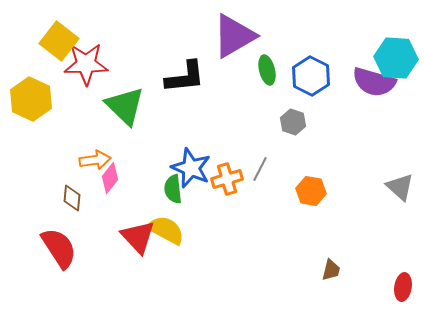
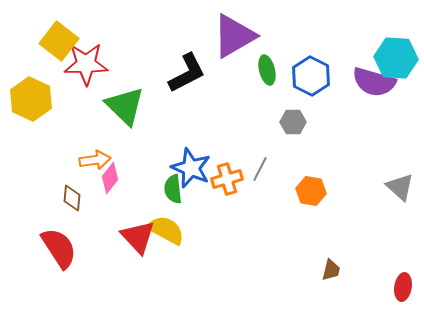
black L-shape: moved 2 px right, 4 px up; rotated 21 degrees counterclockwise
gray hexagon: rotated 20 degrees counterclockwise
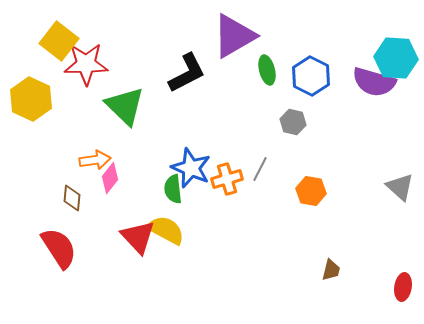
gray hexagon: rotated 15 degrees clockwise
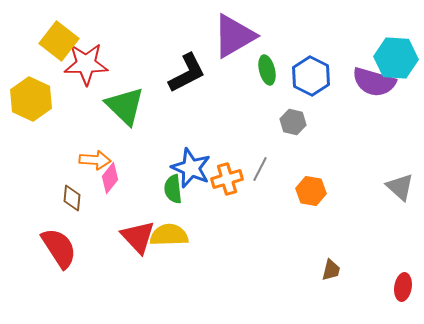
orange arrow: rotated 12 degrees clockwise
yellow semicircle: moved 3 px right, 5 px down; rotated 30 degrees counterclockwise
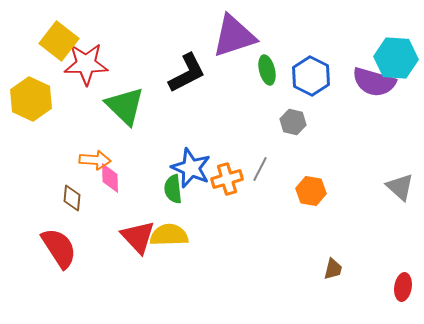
purple triangle: rotated 12 degrees clockwise
pink diamond: rotated 40 degrees counterclockwise
brown trapezoid: moved 2 px right, 1 px up
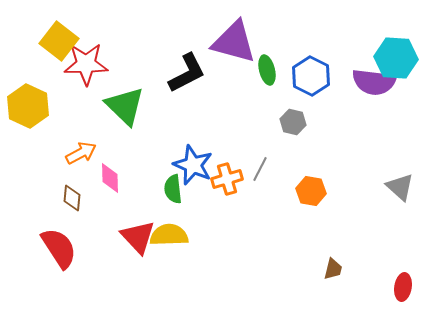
purple triangle: moved 6 px down; rotated 33 degrees clockwise
purple semicircle: rotated 9 degrees counterclockwise
yellow hexagon: moved 3 px left, 7 px down
orange arrow: moved 14 px left, 7 px up; rotated 32 degrees counterclockwise
blue star: moved 2 px right, 3 px up
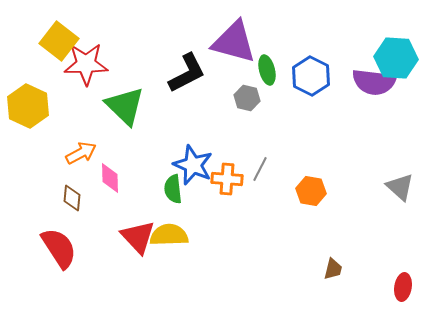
gray hexagon: moved 46 px left, 24 px up
orange cross: rotated 20 degrees clockwise
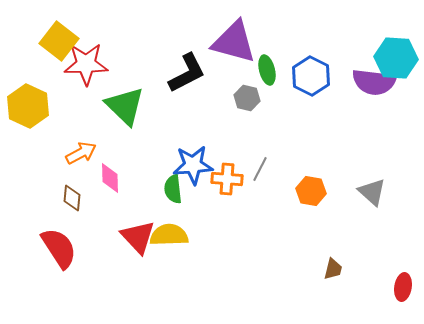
blue star: rotated 27 degrees counterclockwise
gray triangle: moved 28 px left, 5 px down
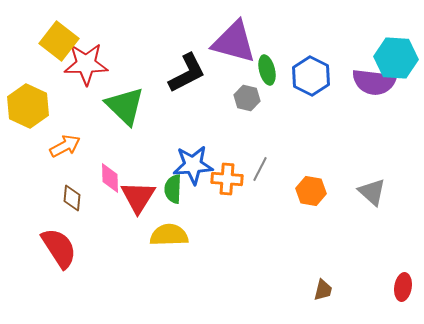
orange arrow: moved 16 px left, 7 px up
green semicircle: rotated 8 degrees clockwise
red triangle: moved 40 px up; rotated 15 degrees clockwise
brown trapezoid: moved 10 px left, 21 px down
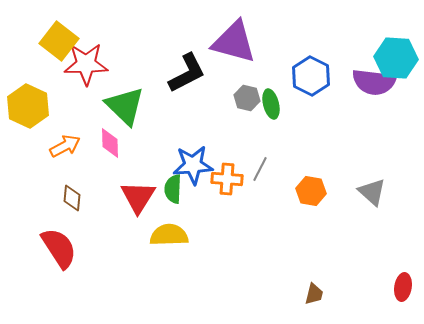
green ellipse: moved 4 px right, 34 px down
pink diamond: moved 35 px up
brown trapezoid: moved 9 px left, 4 px down
